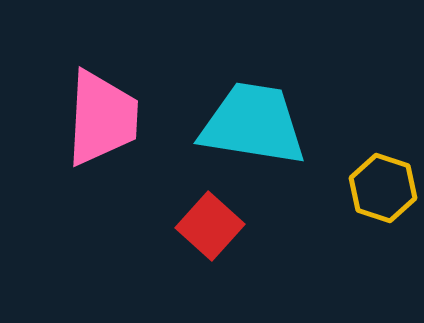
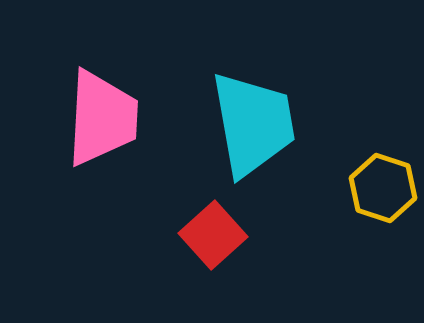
cyan trapezoid: rotated 71 degrees clockwise
red square: moved 3 px right, 9 px down; rotated 6 degrees clockwise
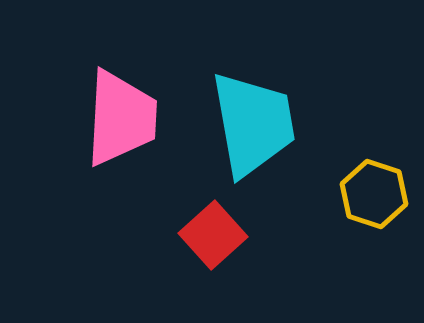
pink trapezoid: moved 19 px right
yellow hexagon: moved 9 px left, 6 px down
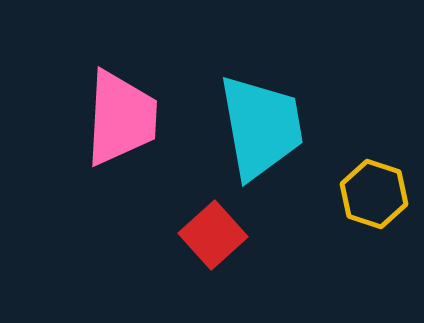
cyan trapezoid: moved 8 px right, 3 px down
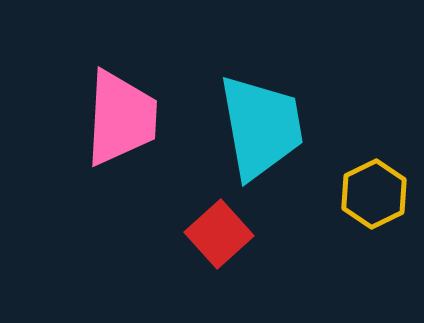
yellow hexagon: rotated 16 degrees clockwise
red square: moved 6 px right, 1 px up
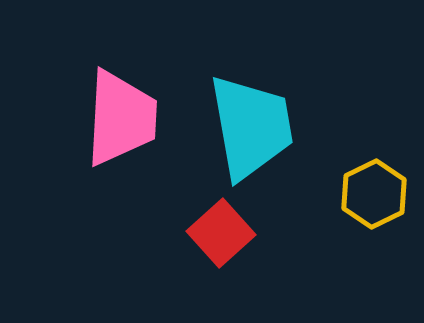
cyan trapezoid: moved 10 px left
red square: moved 2 px right, 1 px up
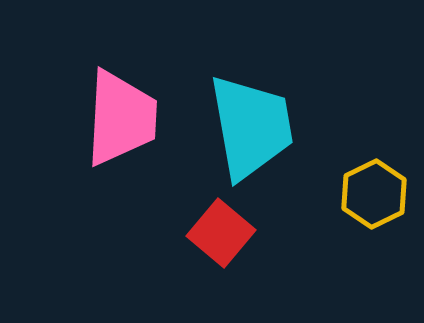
red square: rotated 8 degrees counterclockwise
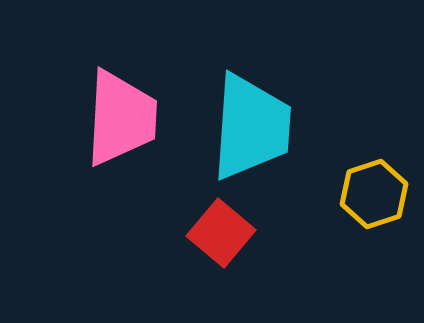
cyan trapezoid: rotated 14 degrees clockwise
yellow hexagon: rotated 8 degrees clockwise
